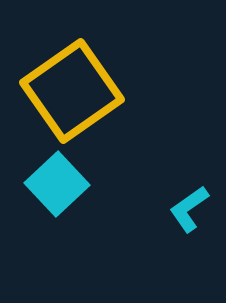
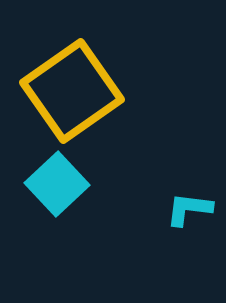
cyan L-shape: rotated 42 degrees clockwise
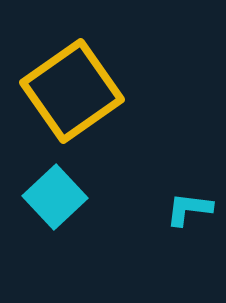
cyan square: moved 2 px left, 13 px down
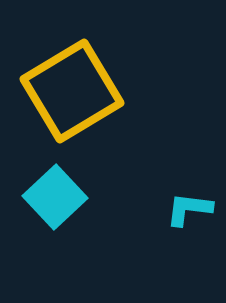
yellow square: rotated 4 degrees clockwise
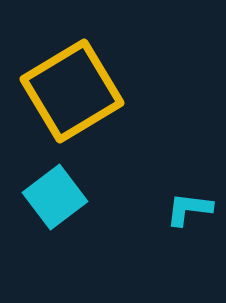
cyan square: rotated 6 degrees clockwise
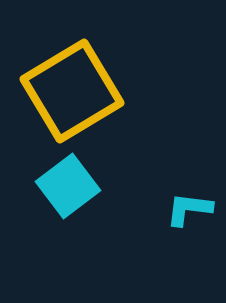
cyan square: moved 13 px right, 11 px up
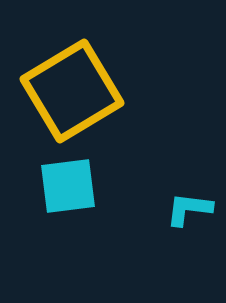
cyan square: rotated 30 degrees clockwise
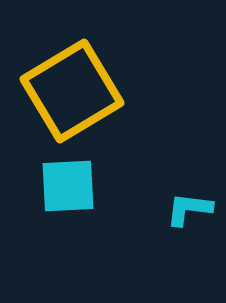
cyan square: rotated 4 degrees clockwise
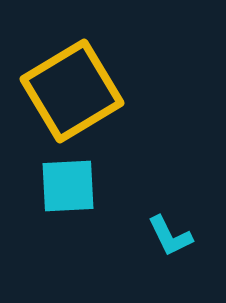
cyan L-shape: moved 19 px left, 27 px down; rotated 123 degrees counterclockwise
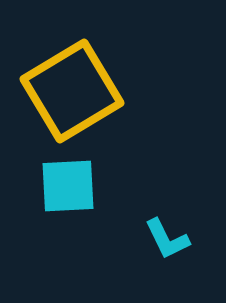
cyan L-shape: moved 3 px left, 3 px down
